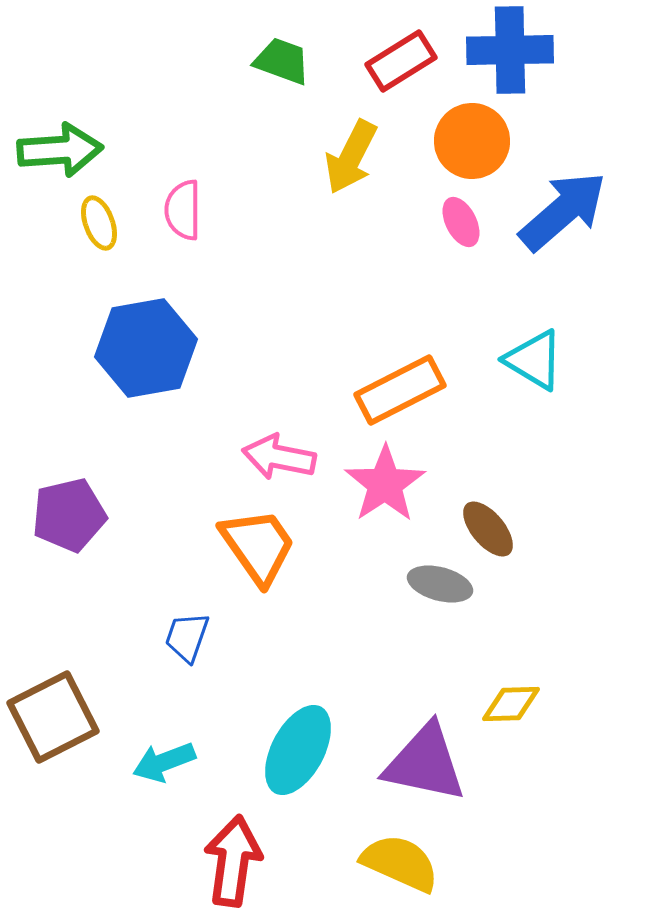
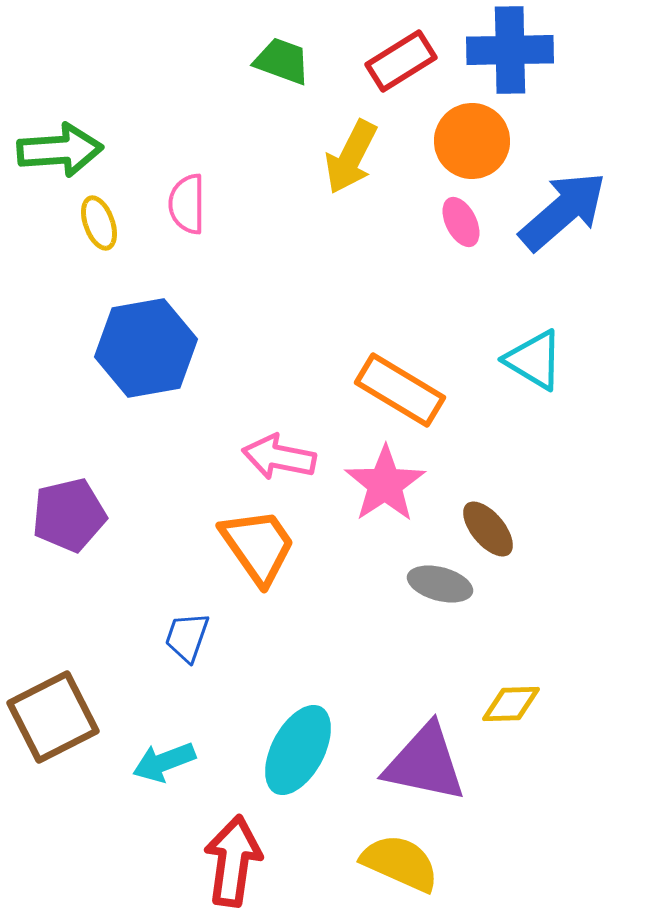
pink semicircle: moved 4 px right, 6 px up
orange rectangle: rotated 58 degrees clockwise
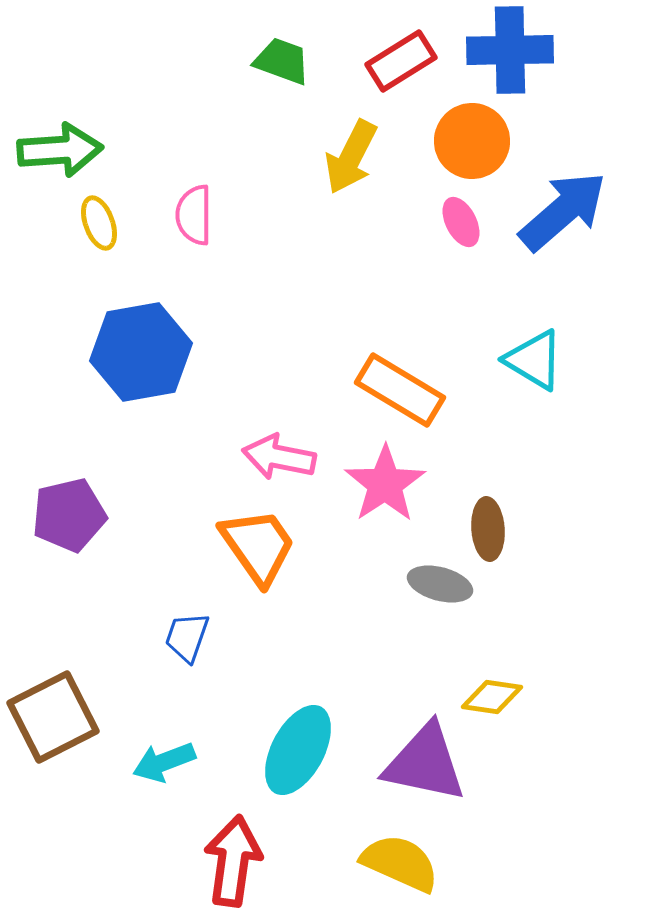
pink semicircle: moved 7 px right, 11 px down
blue hexagon: moved 5 px left, 4 px down
brown ellipse: rotated 36 degrees clockwise
yellow diamond: moved 19 px left, 7 px up; rotated 10 degrees clockwise
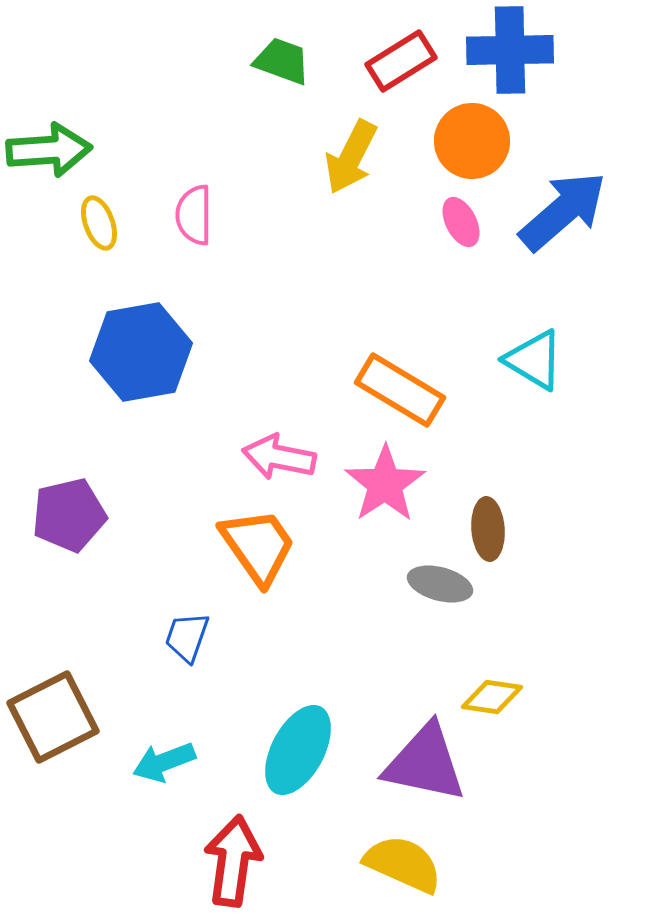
green arrow: moved 11 px left
yellow semicircle: moved 3 px right, 1 px down
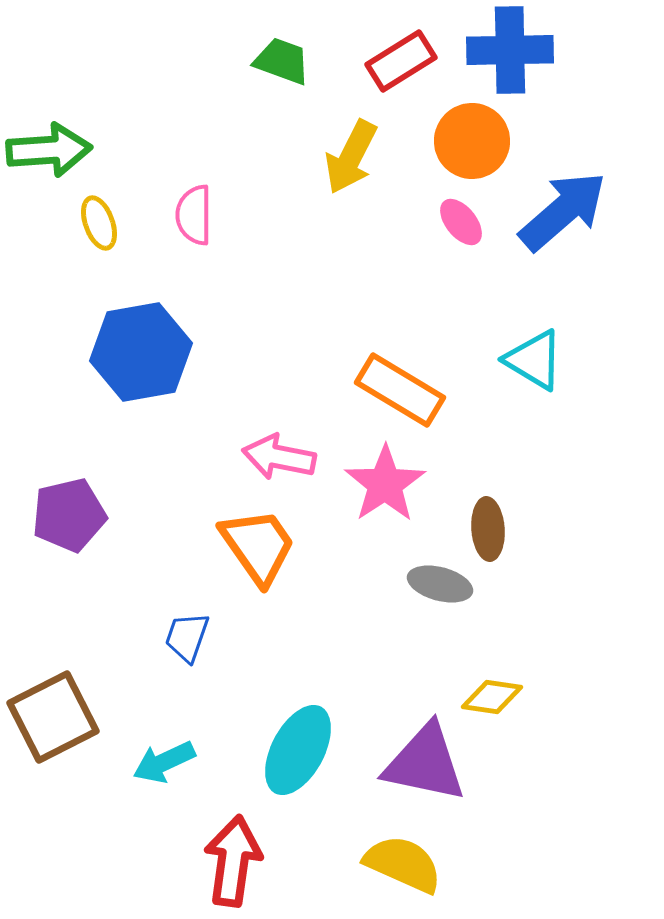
pink ellipse: rotated 12 degrees counterclockwise
cyan arrow: rotated 4 degrees counterclockwise
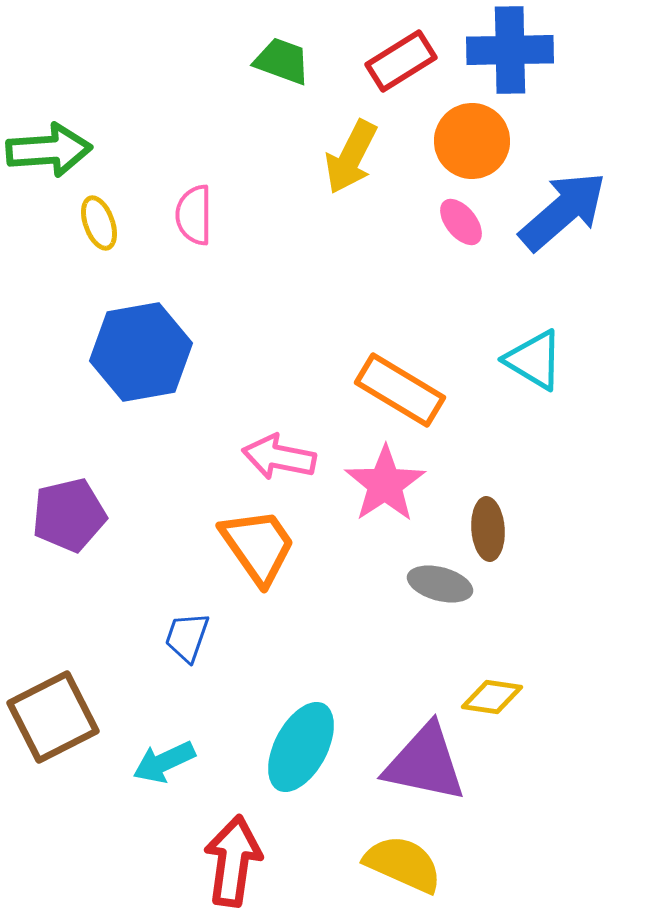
cyan ellipse: moved 3 px right, 3 px up
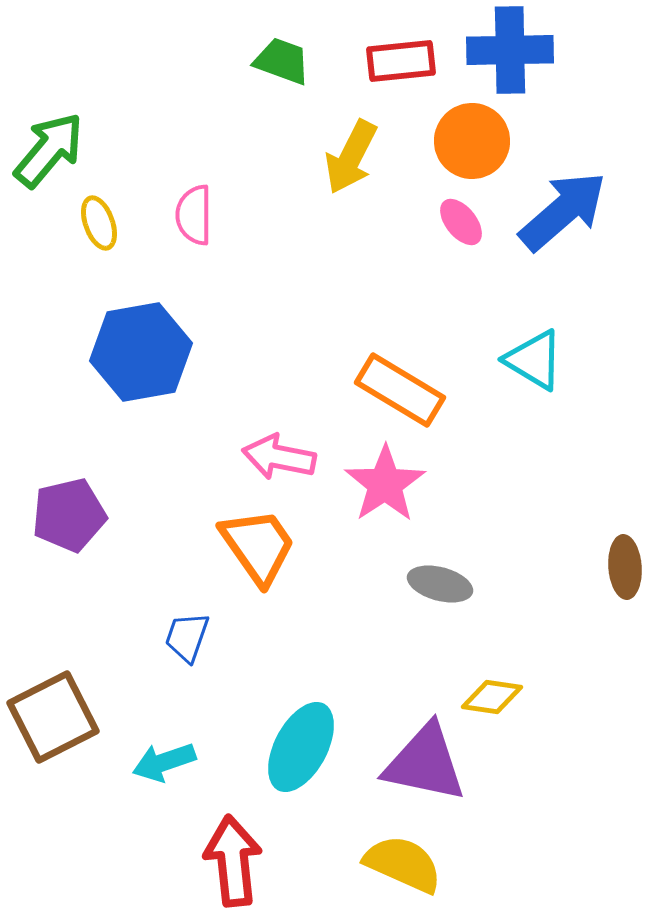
red rectangle: rotated 26 degrees clockwise
green arrow: rotated 46 degrees counterclockwise
brown ellipse: moved 137 px right, 38 px down
cyan arrow: rotated 6 degrees clockwise
red arrow: rotated 14 degrees counterclockwise
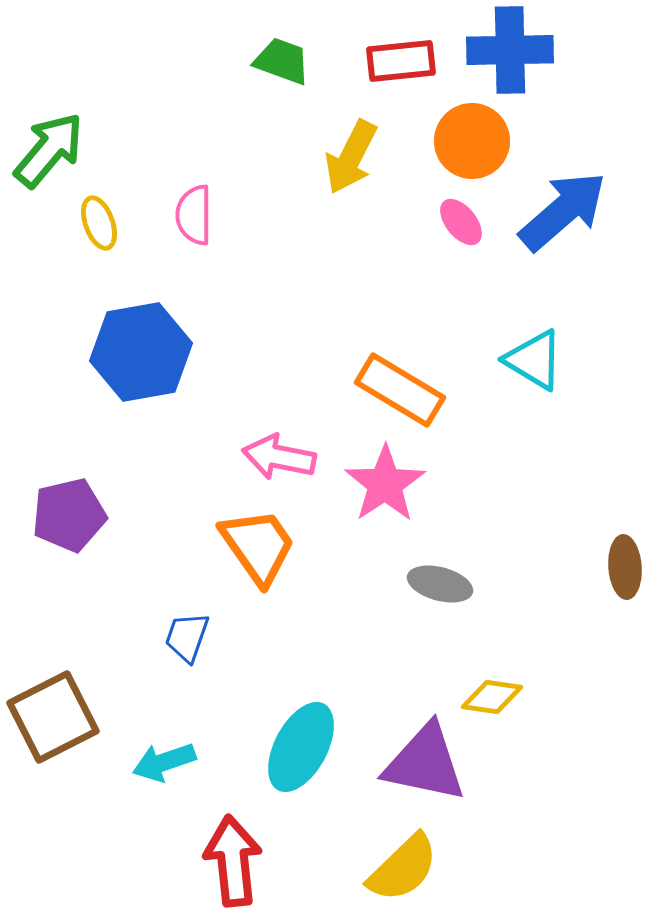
yellow semicircle: moved 4 px down; rotated 112 degrees clockwise
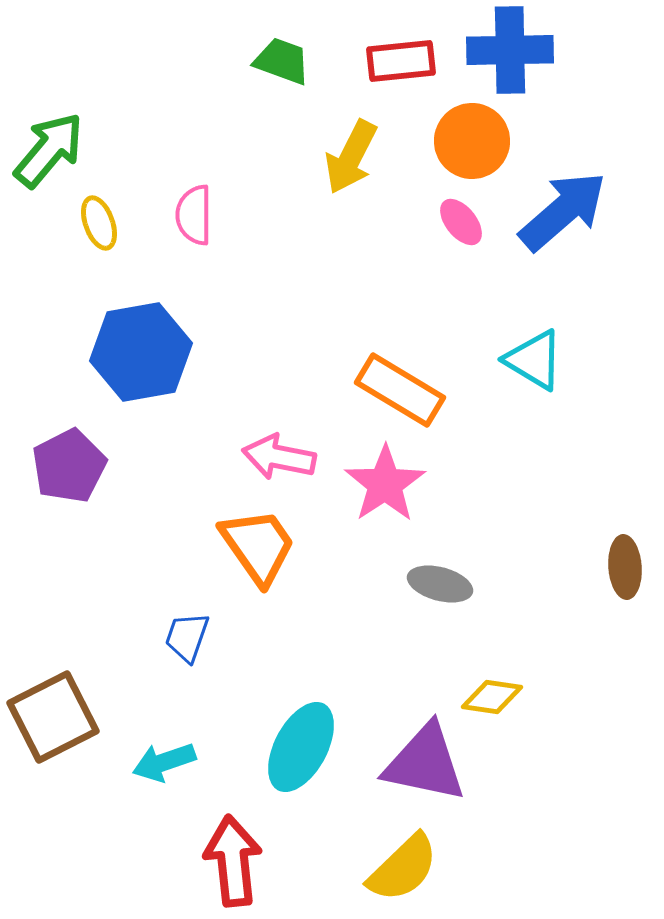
purple pentagon: moved 49 px up; rotated 14 degrees counterclockwise
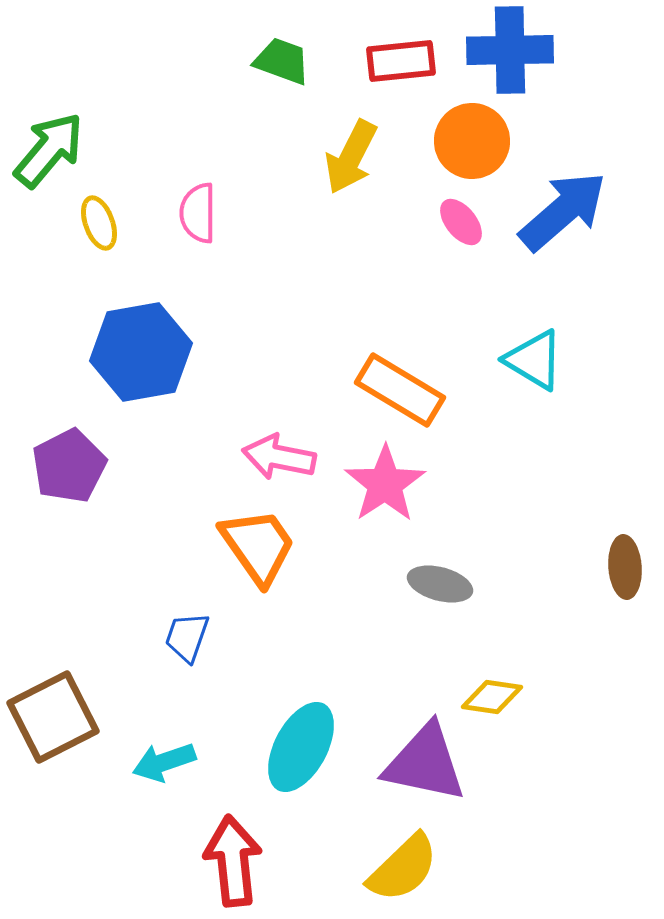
pink semicircle: moved 4 px right, 2 px up
